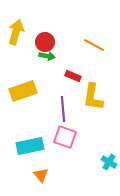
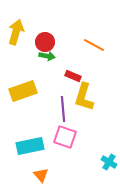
yellow L-shape: moved 9 px left; rotated 8 degrees clockwise
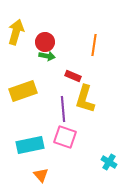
orange line: rotated 70 degrees clockwise
yellow L-shape: moved 1 px right, 2 px down
cyan rectangle: moved 1 px up
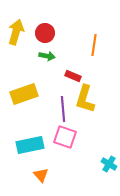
red circle: moved 9 px up
yellow rectangle: moved 1 px right, 3 px down
cyan cross: moved 2 px down
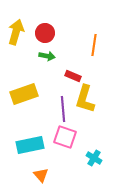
cyan cross: moved 15 px left, 6 px up
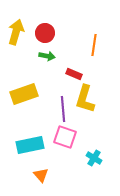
red rectangle: moved 1 px right, 2 px up
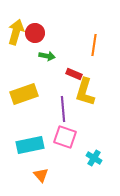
red circle: moved 10 px left
yellow L-shape: moved 7 px up
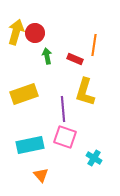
green arrow: rotated 112 degrees counterclockwise
red rectangle: moved 1 px right, 15 px up
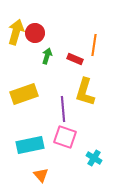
green arrow: rotated 28 degrees clockwise
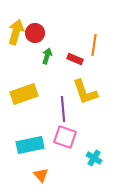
yellow L-shape: rotated 36 degrees counterclockwise
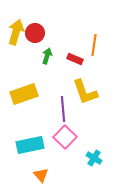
pink square: rotated 25 degrees clockwise
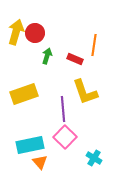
orange triangle: moved 1 px left, 13 px up
